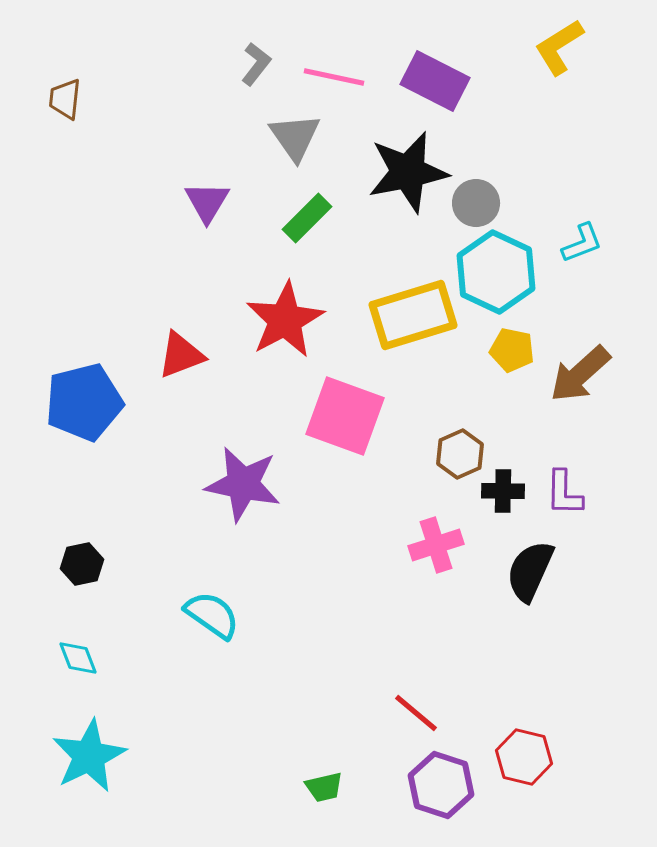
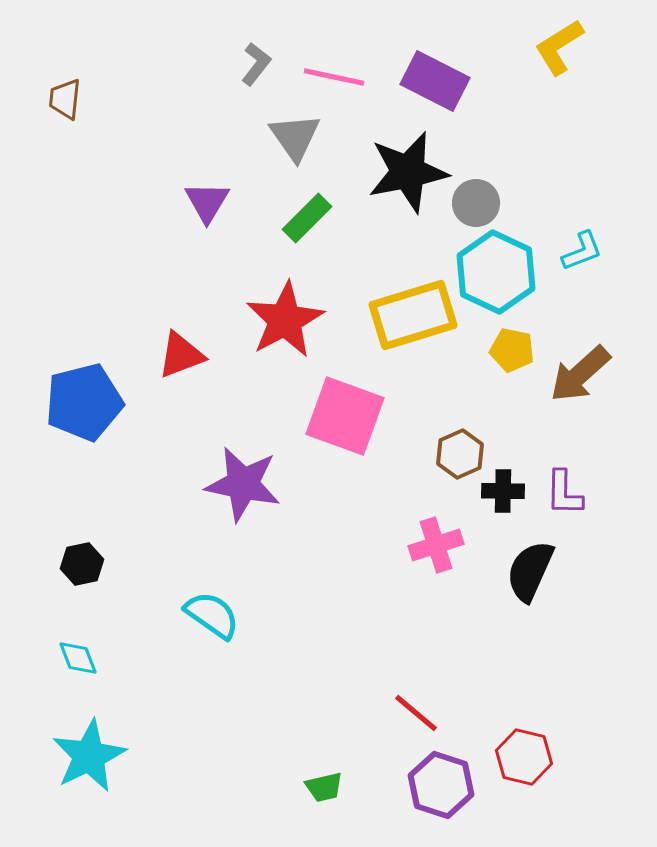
cyan L-shape: moved 8 px down
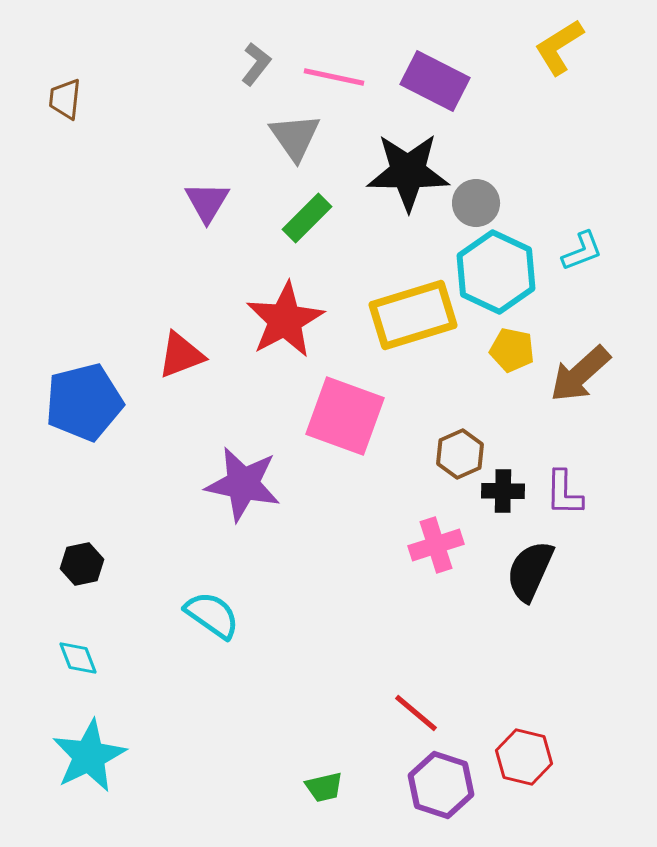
black star: rotated 12 degrees clockwise
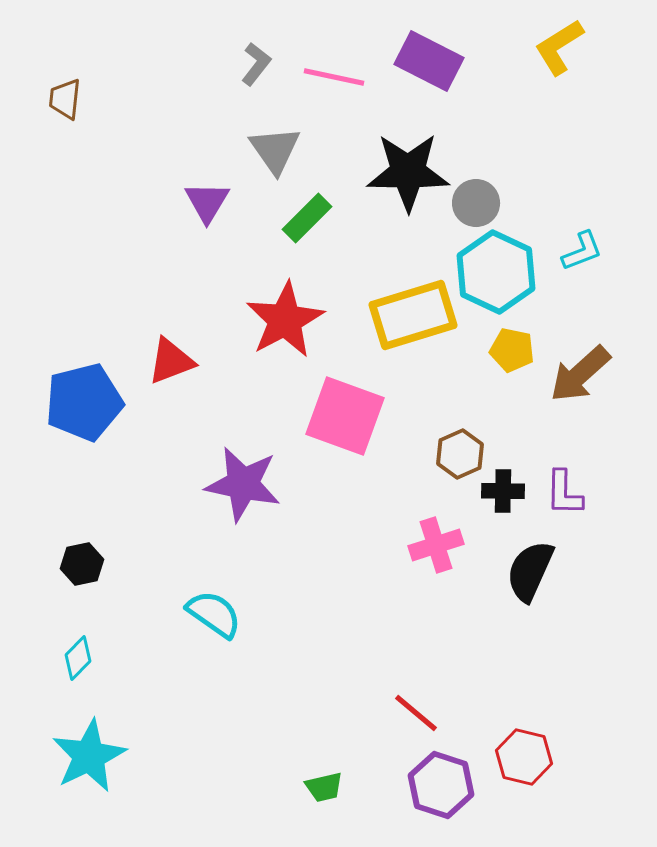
purple rectangle: moved 6 px left, 20 px up
gray triangle: moved 20 px left, 13 px down
red triangle: moved 10 px left, 6 px down
cyan semicircle: moved 2 px right, 1 px up
cyan diamond: rotated 66 degrees clockwise
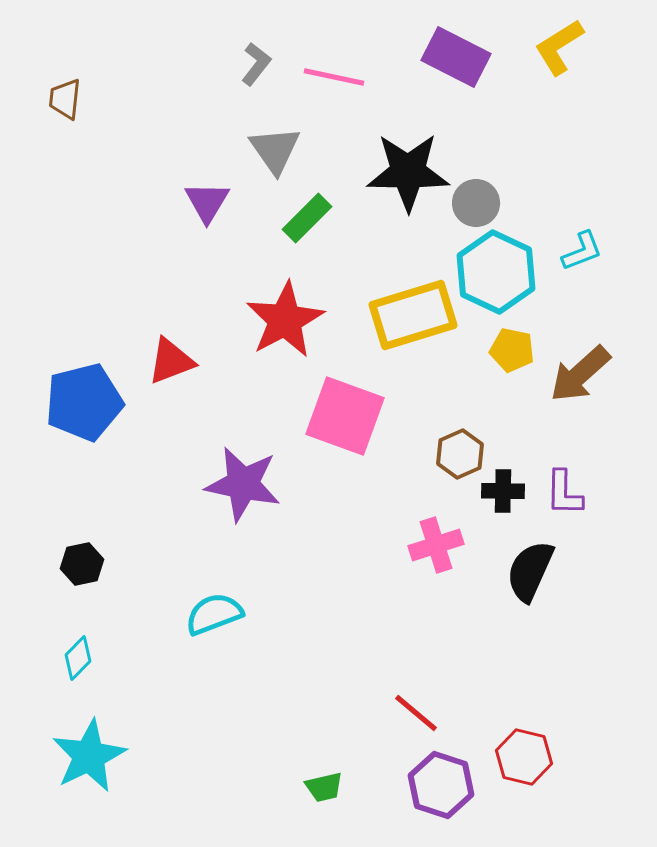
purple rectangle: moved 27 px right, 4 px up
cyan semicircle: rotated 56 degrees counterclockwise
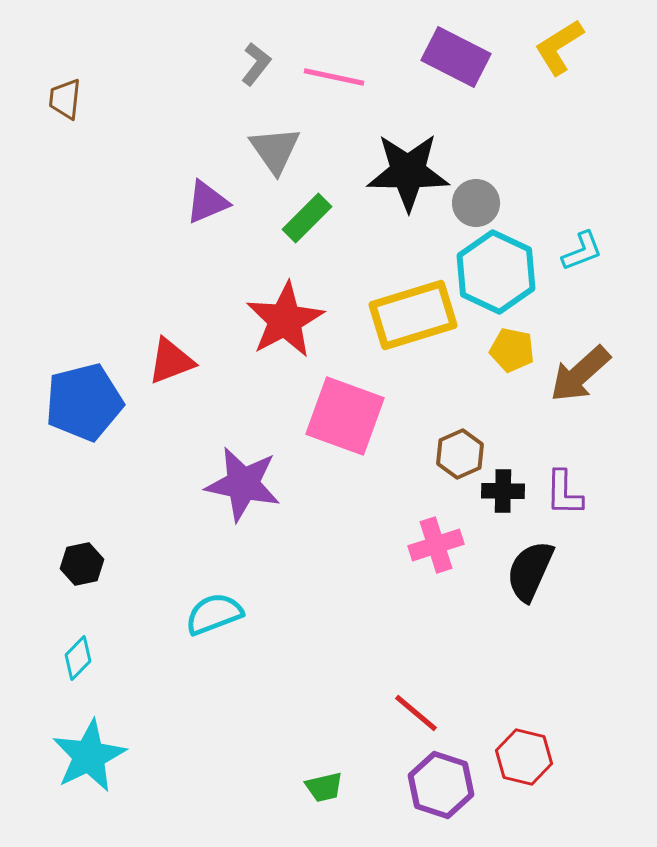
purple triangle: rotated 36 degrees clockwise
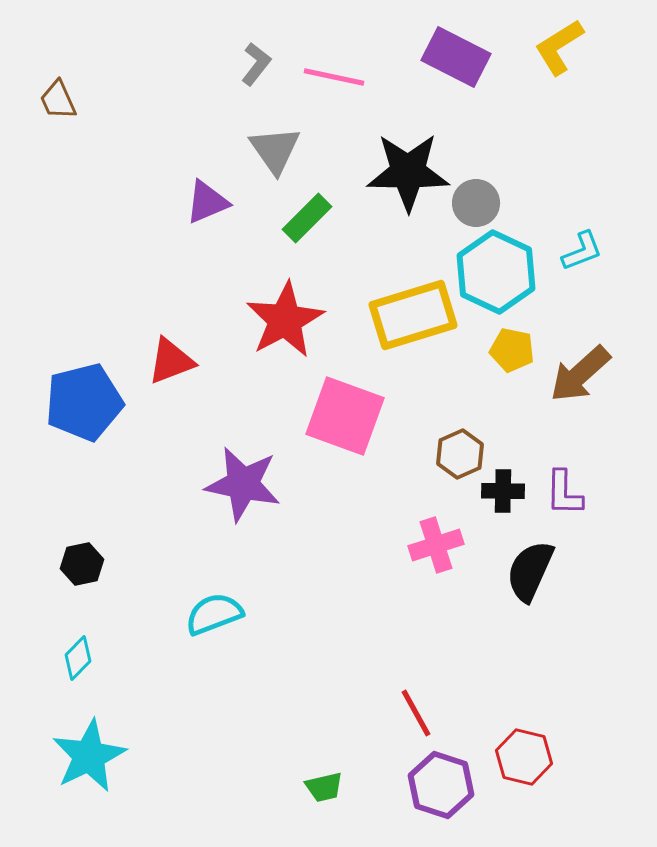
brown trapezoid: moved 7 px left, 1 px down; rotated 30 degrees counterclockwise
red line: rotated 21 degrees clockwise
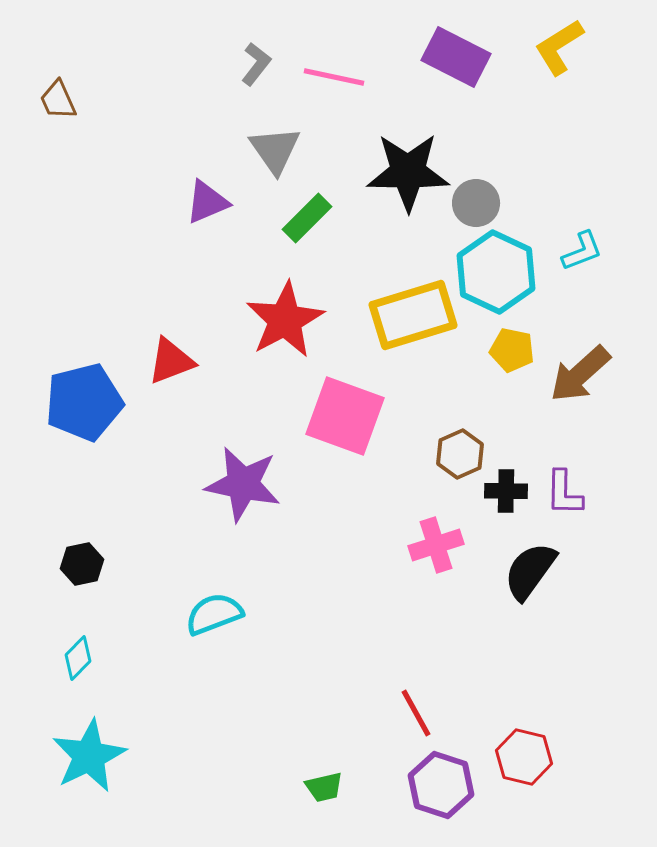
black cross: moved 3 px right
black semicircle: rotated 12 degrees clockwise
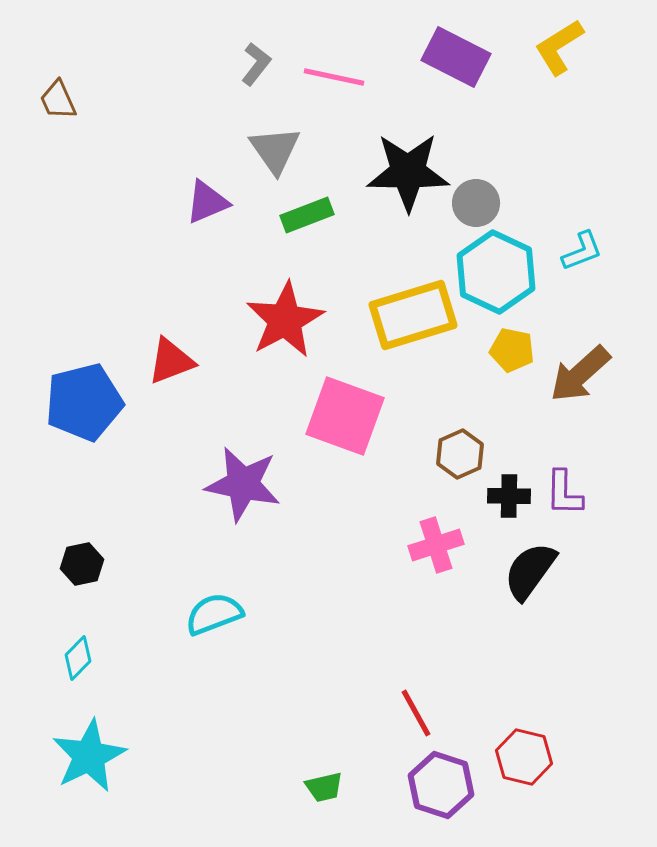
green rectangle: moved 3 px up; rotated 24 degrees clockwise
black cross: moved 3 px right, 5 px down
